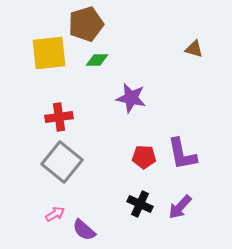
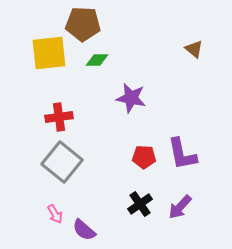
brown pentagon: moved 3 px left; rotated 20 degrees clockwise
brown triangle: rotated 24 degrees clockwise
black cross: rotated 30 degrees clockwise
pink arrow: rotated 90 degrees clockwise
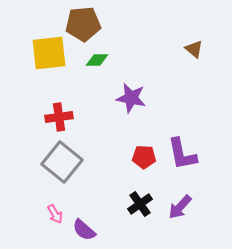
brown pentagon: rotated 8 degrees counterclockwise
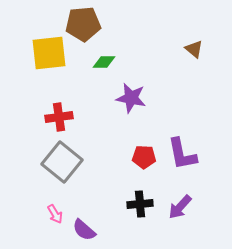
green diamond: moved 7 px right, 2 px down
black cross: rotated 30 degrees clockwise
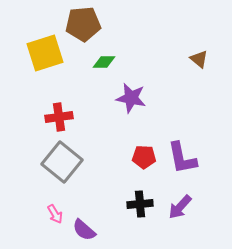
brown triangle: moved 5 px right, 10 px down
yellow square: moved 4 px left; rotated 12 degrees counterclockwise
purple L-shape: moved 4 px down
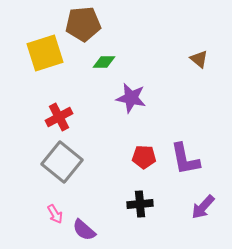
red cross: rotated 20 degrees counterclockwise
purple L-shape: moved 3 px right, 1 px down
purple arrow: moved 23 px right
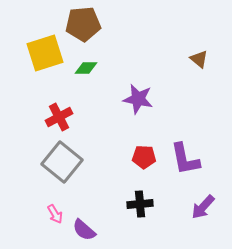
green diamond: moved 18 px left, 6 px down
purple star: moved 7 px right, 1 px down
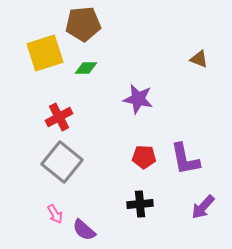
brown triangle: rotated 18 degrees counterclockwise
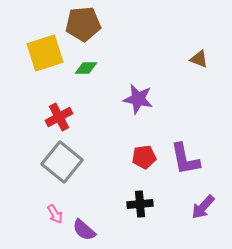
red pentagon: rotated 10 degrees counterclockwise
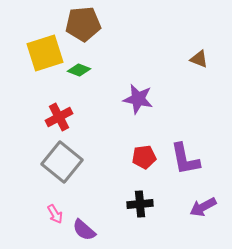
green diamond: moved 7 px left, 2 px down; rotated 20 degrees clockwise
purple arrow: rotated 20 degrees clockwise
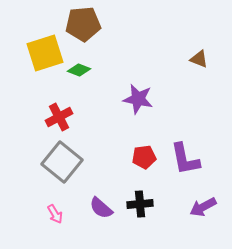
purple semicircle: moved 17 px right, 22 px up
